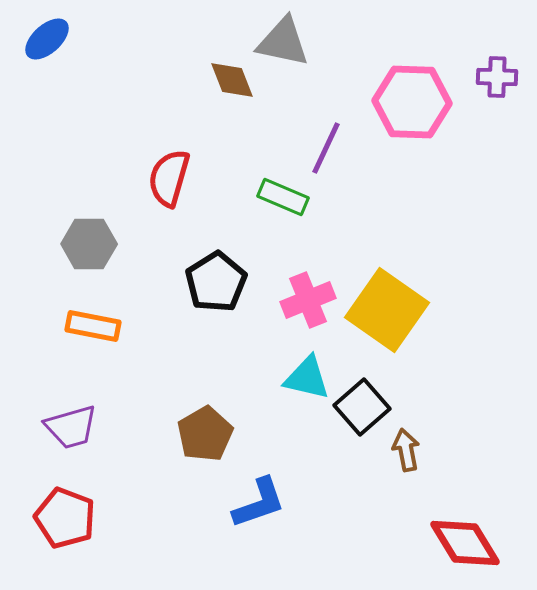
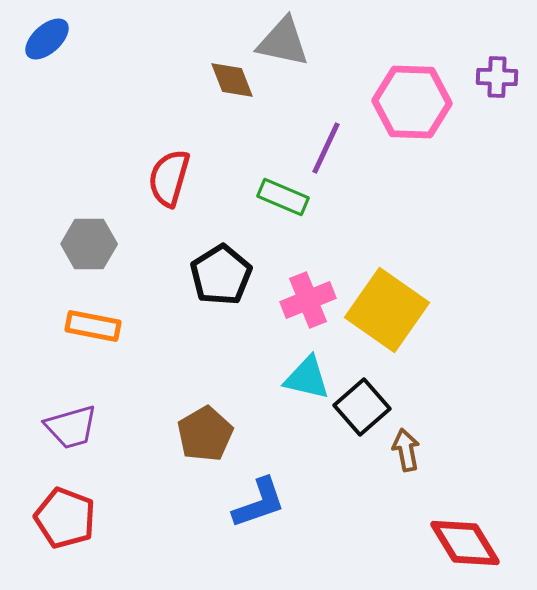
black pentagon: moved 5 px right, 7 px up
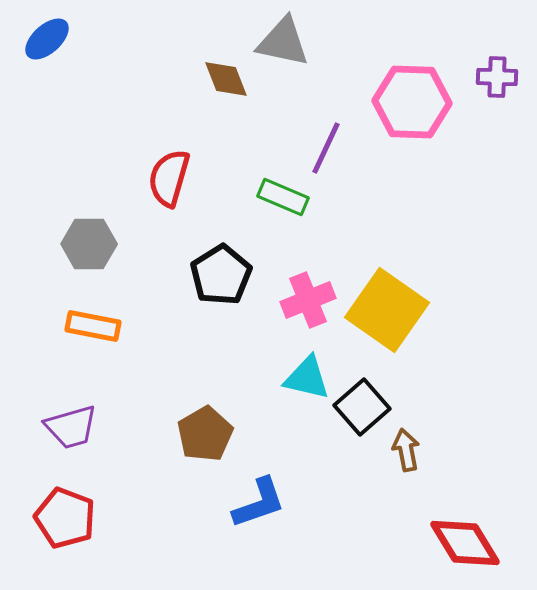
brown diamond: moved 6 px left, 1 px up
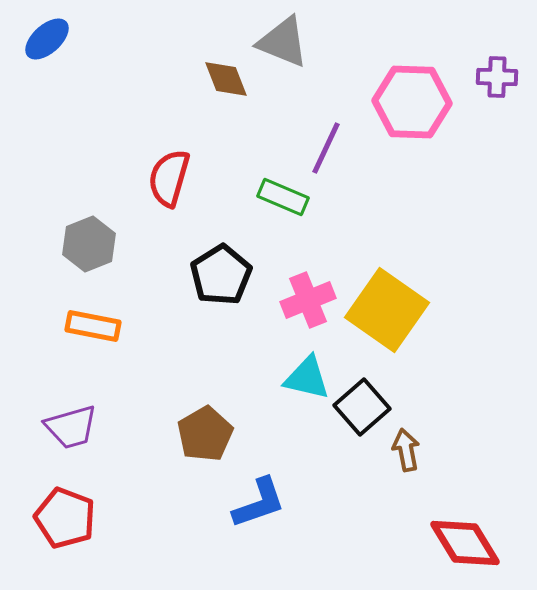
gray triangle: rotated 10 degrees clockwise
gray hexagon: rotated 22 degrees counterclockwise
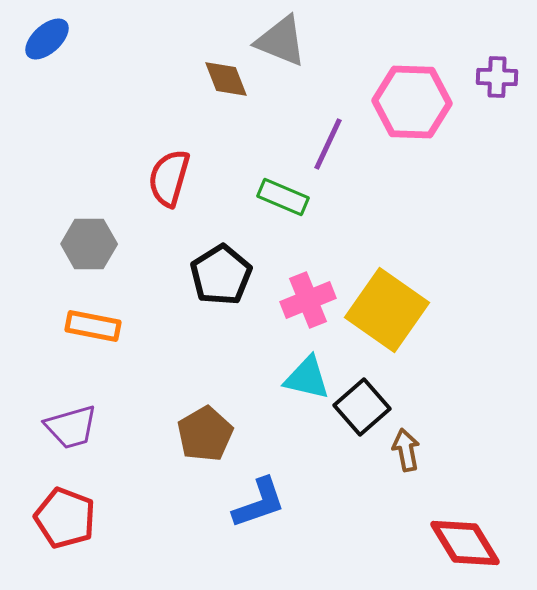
gray triangle: moved 2 px left, 1 px up
purple line: moved 2 px right, 4 px up
gray hexagon: rotated 22 degrees clockwise
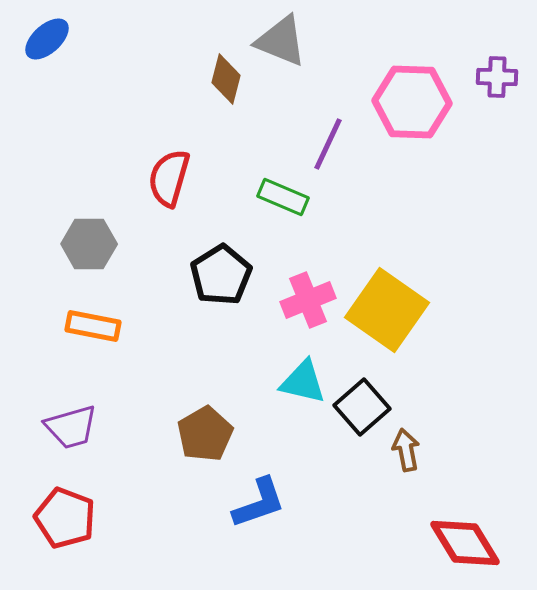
brown diamond: rotated 36 degrees clockwise
cyan triangle: moved 4 px left, 4 px down
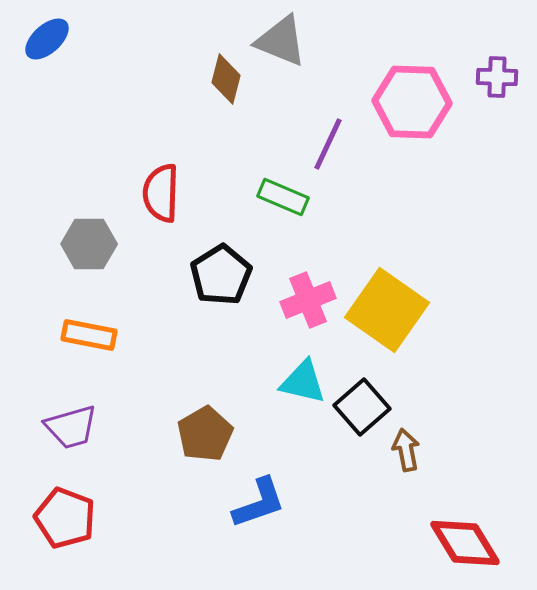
red semicircle: moved 8 px left, 15 px down; rotated 14 degrees counterclockwise
orange rectangle: moved 4 px left, 9 px down
